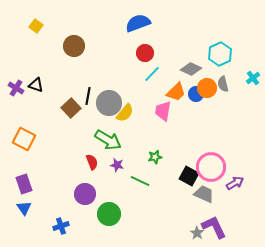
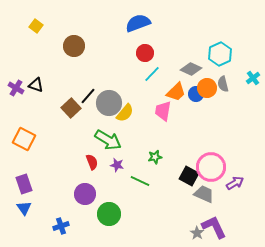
black line: rotated 30 degrees clockwise
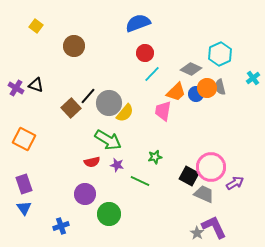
gray semicircle: moved 3 px left, 3 px down
red semicircle: rotated 98 degrees clockwise
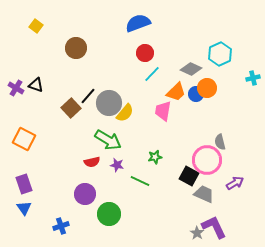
brown circle: moved 2 px right, 2 px down
cyan cross: rotated 24 degrees clockwise
gray semicircle: moved 55 px down
pink circle: moved 4 px left, 7 px up
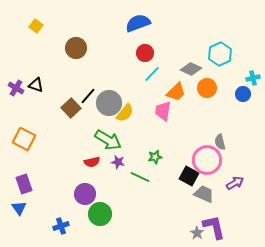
blue circle: moved 47 px right
purple star: moved 1 px right, 3 px up
green line: moved 4 px up
blue triangle: moved 5 px left
green circle: moved 9 px left
purple L-shape: rotated 12 degrees clockwise
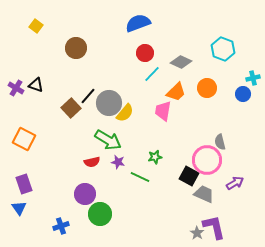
cyan hexagon: moved 3 px right, 5 px up; rotated 15 degrees counterclockwise
gray diamond: moved 10 px left, 7 px up
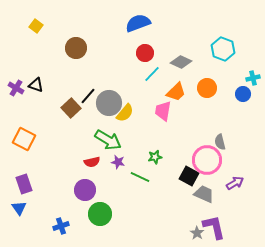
purple circle: moved 4 px up
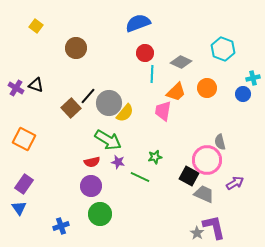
cyan line: rotated 42 degrees counterclockwise
purple rectangle: rotated 54 degrees clockwise
purple circle: moved 6 px right, 4 px up
